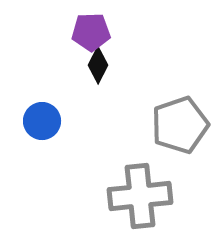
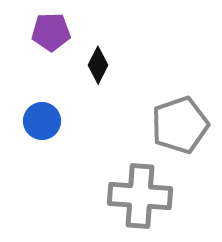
purple pentagon: moved 40 px left
gray cross: rotated 10 degrees clockwise
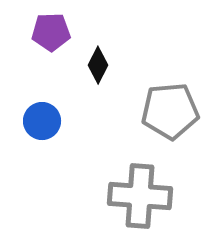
gray pentagon: moved 10 px left, 14 px up; rotated 14 degrees clockwise
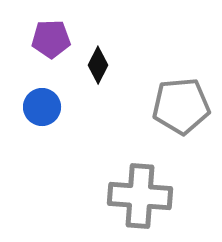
purple pentagon: moved 7 px down
gray pentagon: moved 11 px right, 5 px up
blue circle: moved 14 px up
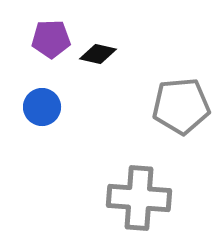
black diamond: moved 11 px up; rotated 75 degrees clockwise
gray cross: moved 1 px left, 2 px down
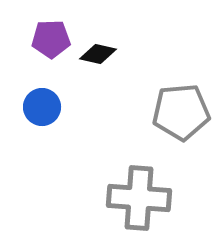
gray pentagon: moved 6 px down
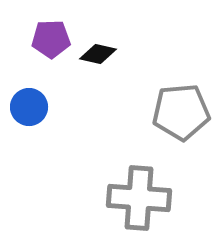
blue circle: moved 13 px left
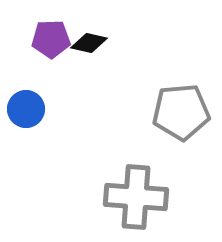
black diamond: moved 9 px left, 11 px up
blue circle: moved 3 px left, 2 px down
gray cross: moved 3 px left, 1 px up
